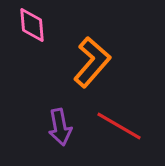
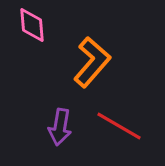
purple arrow: rotated 21 degrees clockwise
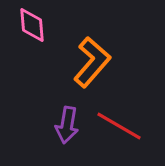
purple arrow: moved 7 px right, 2 px up
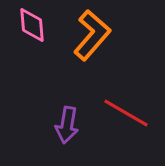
orange L-shape: moved 27 px up
red line: moved 7 px right, 13 px up
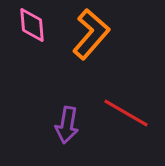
orange L-shape: moved 1 px left, 1 px up
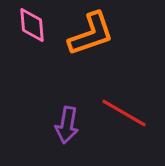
orange L-shape: rotated 30 degrees clockwise
red line: moved 2 px left
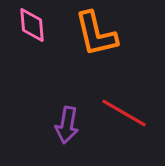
orange L-shape: moved 5 px right; rotated 96 degrees clockwise
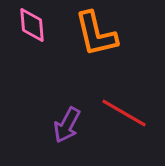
purple arrow: rotated 18 degrees clockwise
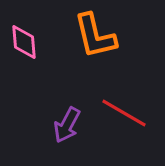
pink diamond: moved 8 px left, 17 px down
orange L-shape: moved 1 px left, 2 px down
